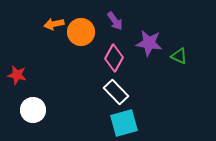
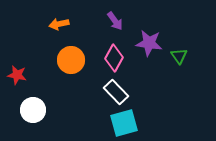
orange arrow: moved 5 px right
orange circle: moved 10 px left, 28 px down
green triangle: rotated 30 degrees clockwise
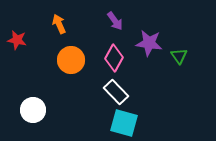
orange arrow: rotated 78 degrees clockwise
red star: moved 35 px up
cyan square: rotated 32 degrees clockwise
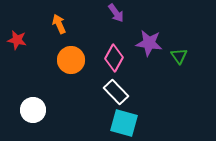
purple arrow: moved 1 px right, 8 px up
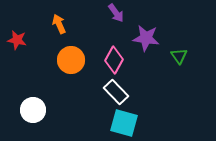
purple star: moved 3 px left, 5 px up
pink diamond: moved 2 px down
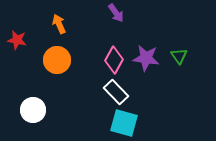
purple star: moved 20 px down
orange circle: moved 14 px left
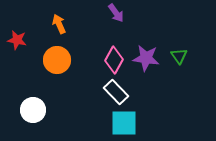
cyan square: rotated 16 degrees counterclockwise
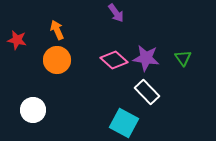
orange arrow: moved 2 px left, 6 px down
green triangle: moved 4 px right, 2 px down
pink diamond: rotated 76 degrees counterclockwise
white rectangle: moved 31 px right
cyan square: rotated 28 degrees clockwise
